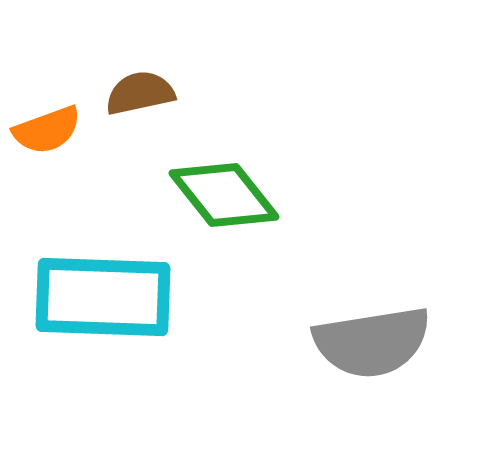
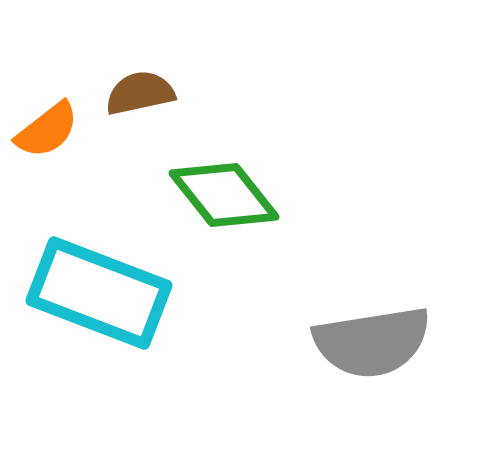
orange semicircle: rotated 18 degrees counterclockwise
cyan rectangle: moved 4 px left, 4 px up; rotated 19 degrees clockwise
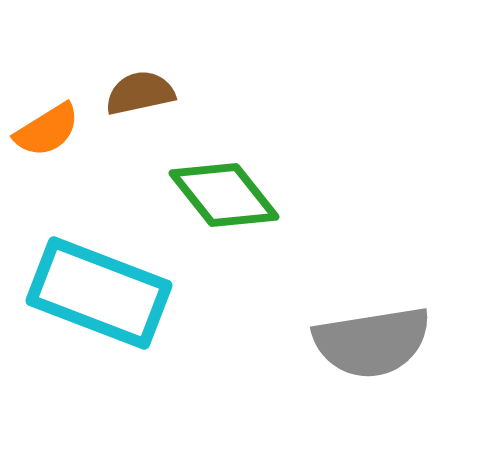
orange semicircle: rotated 6 degrees clockwise
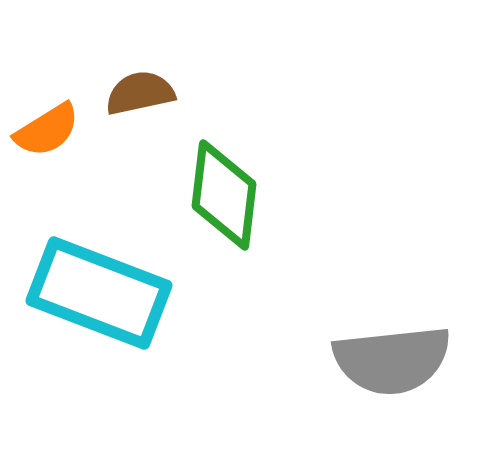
green diamond: rotated 45 degrees clockwise
gray semicircle: moved 20 px right, 18 px down; rotated 3 degrees clockwise
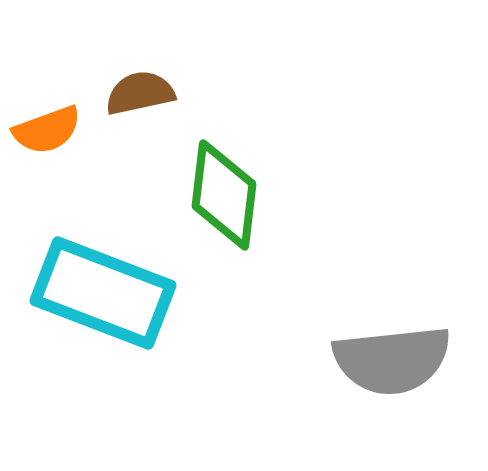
orange semicircle: rotated 12 degrees clockwise
cyan rectangle: moved 4 px right
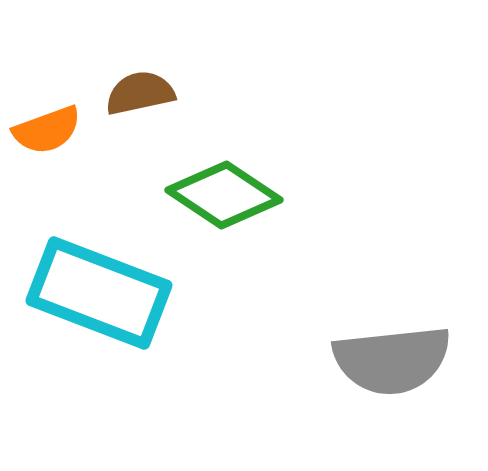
green diamond: rotated 63 degrees counterclockwise
cyan rectangle: moved 4 px left
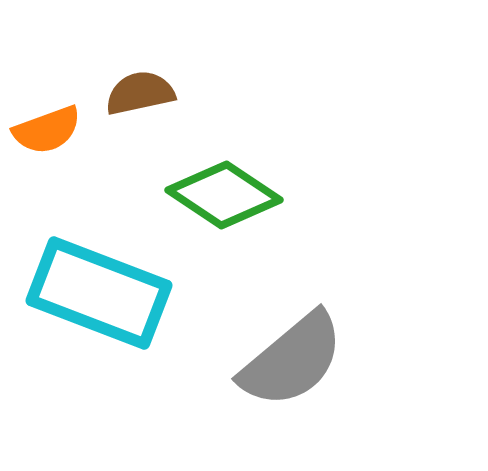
gray semicircle: moved 100 px left; rotated 34 degrees counterclockwise
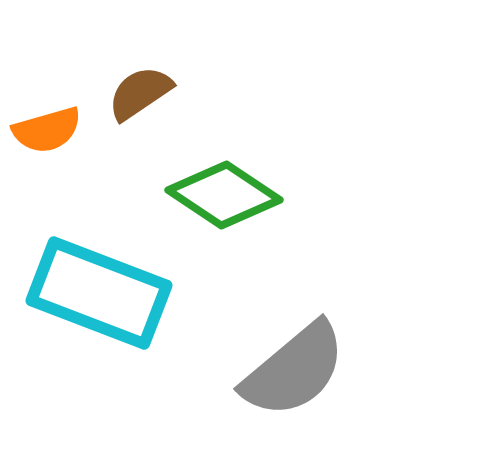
brown semicircle: rotated 22 degrees counterclockwise
orange semicircle: rotated 4 degrees clockwise
gray semicircle: moved 2 px right, 10 px down
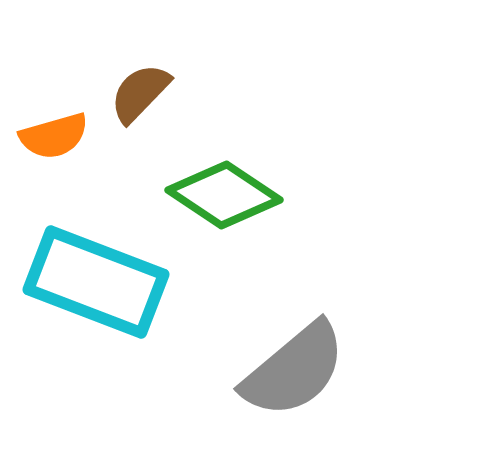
brown semicircle: rotated 12 degrees counterclockwise
orange semicircle: moved 7 px right, 6 px down
cyan rectangle: moved 3 px left, 11 px up
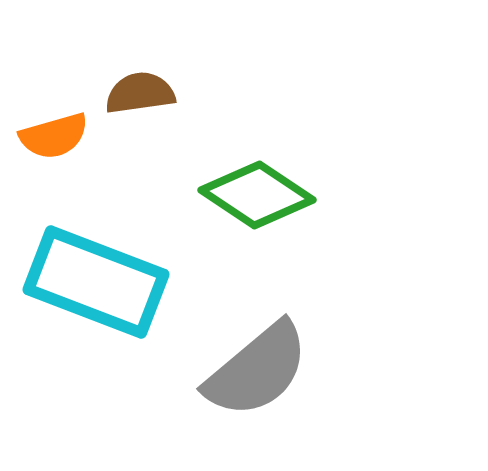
brown semicircle: rotated 38 degrees clockwise
green diamond: moved 33 px right
gray semicircle: moved 37 px left
